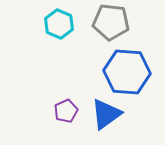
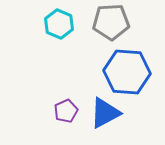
gray pentagon: rotated 9 degrees counterclockwise
blue triangle: moved 1 px left, 1 px up; rotated 8 degrees clockwise
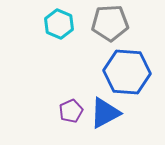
gray pentagon: moved 1 px left, 1 px down
purple pentagon: moved 5 px right
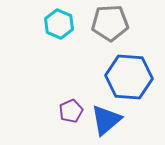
blue hexagon: moved 2 px right, 5 px down
blue triangle: moved 1 px right, 7 px down; rotated 12 degrees counterclockwise
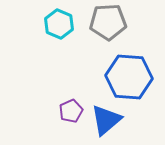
gray pentagon: moved 2 px left, 1 px up
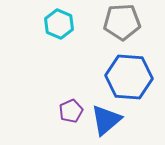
gray pentagon: moved 14 px right
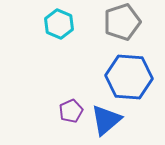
gray pentagon: rotated 15 degrees counterclockwise
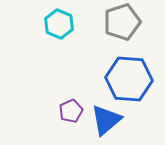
blue hexagon: moved 2 px down
